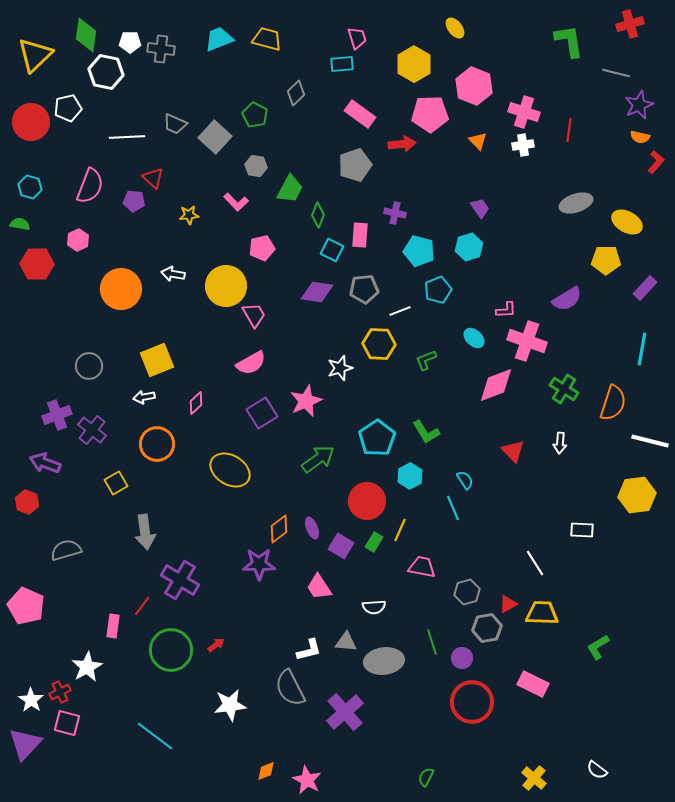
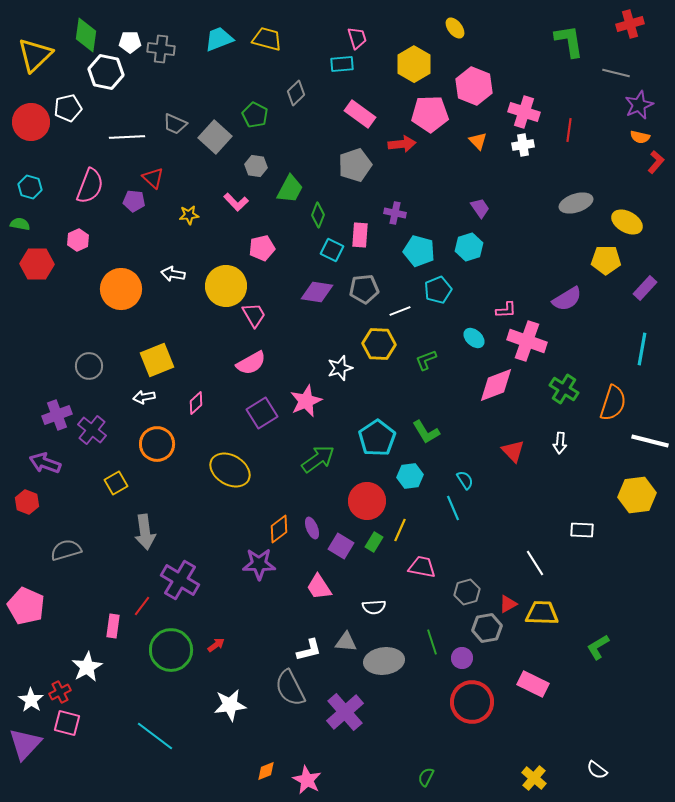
cyan hexagon at (410, 476): rotated 20 degrees clockwise
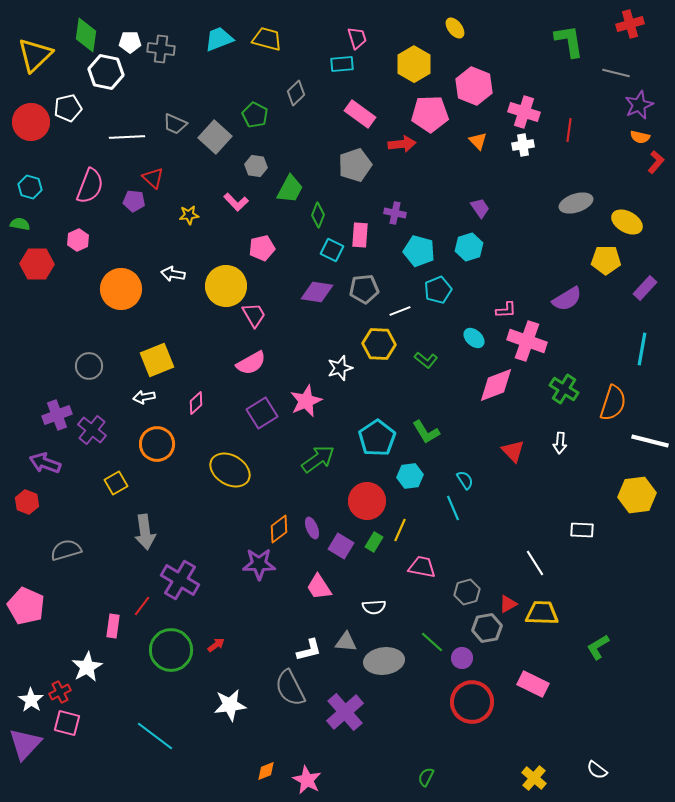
green L-shape at (426, 360): rotated 120 degrees counterclockwise
green line at (432, 642): rotated 30 degrees counterclockwise
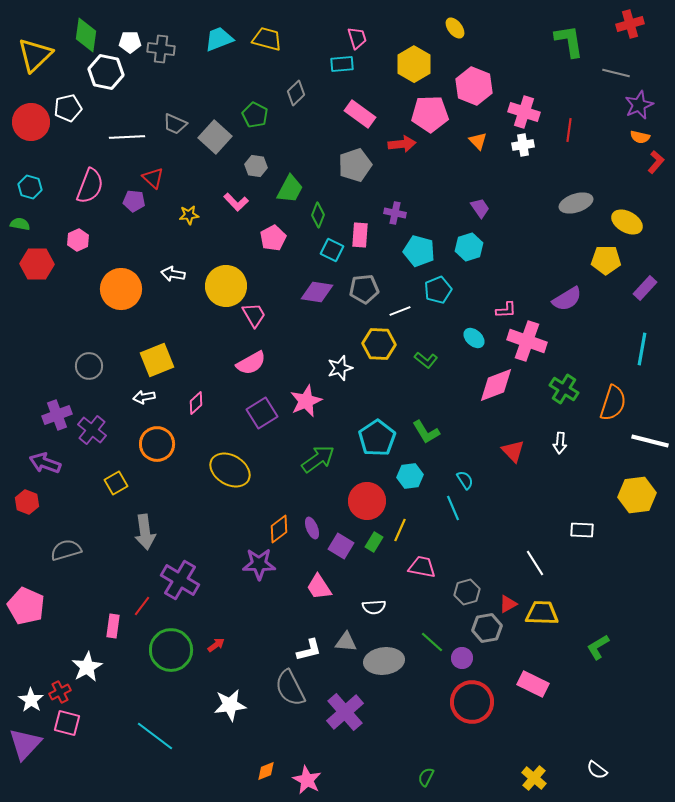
pink pentagon at (262, 248): moved 11 px right, 10 px up; rotated 15 degrees counterclockwise
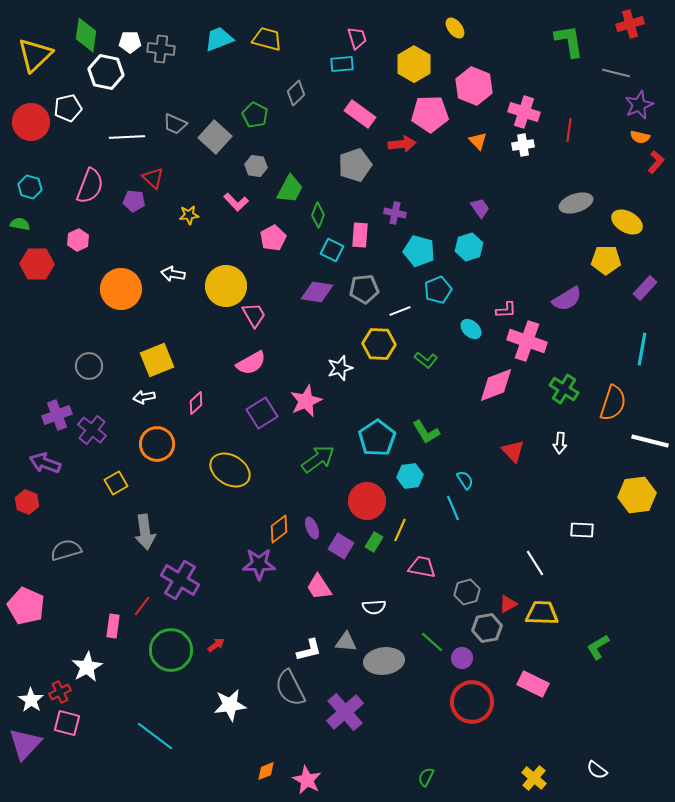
cyan ellipse at (474, 338): moved 3 px left, 9 px up
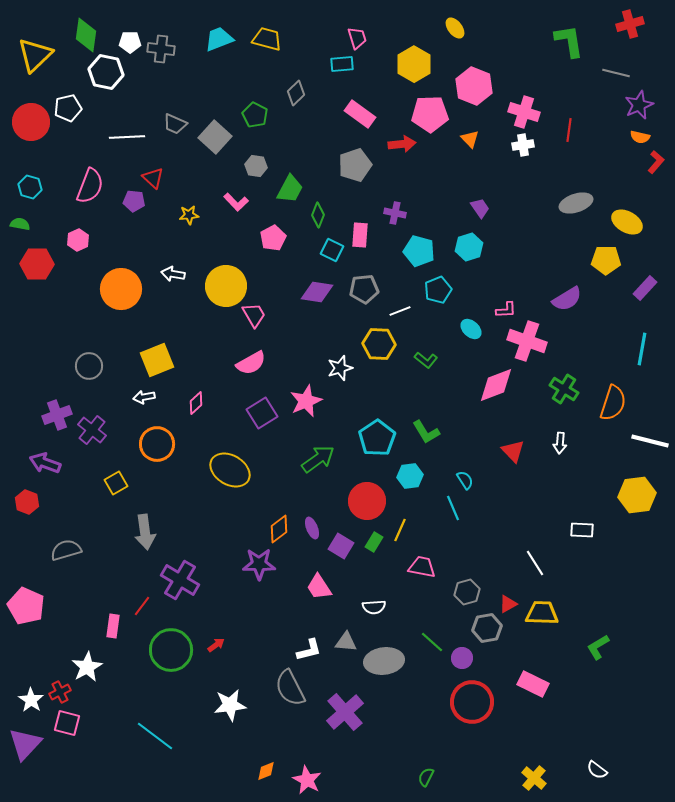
orange triangle at (478, 141): moved 8 px left, 2 px up
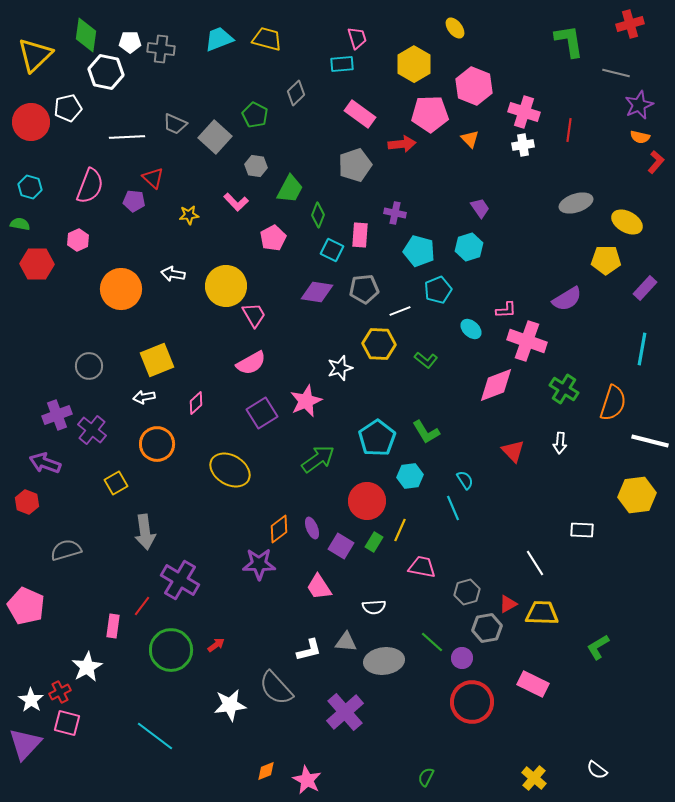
gray semicircle at (290, 688): moved 14 px left; rotated 15 degrees counterclockwise
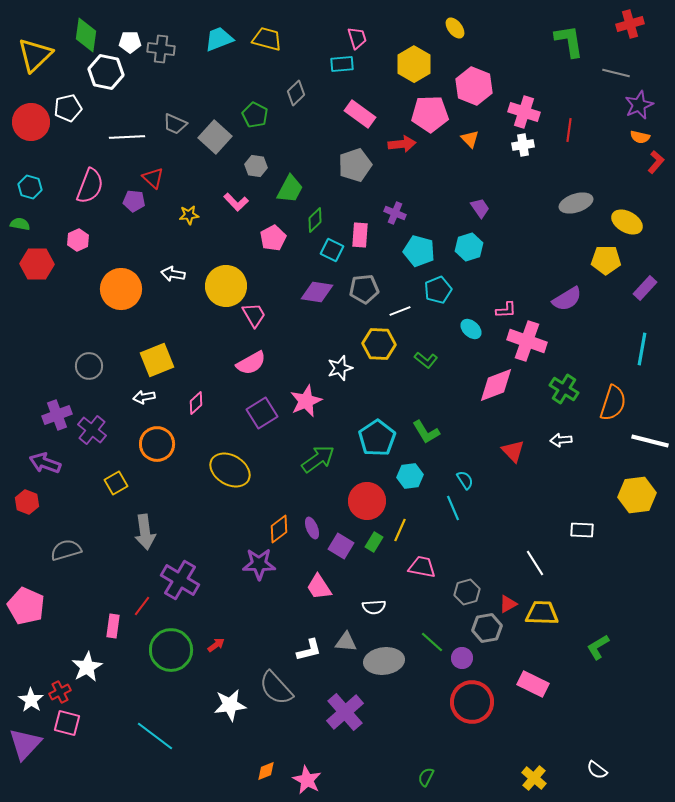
purple cross at (395, 213): rotated 10 degrees clockwise
green diamond at (318, 215): moved 3 px left, 5 px down; rotated 25 degrees clockwise
white arrow at (560, 443): moved 1 px right, 3 px up; rotated 80 degrees clockwise
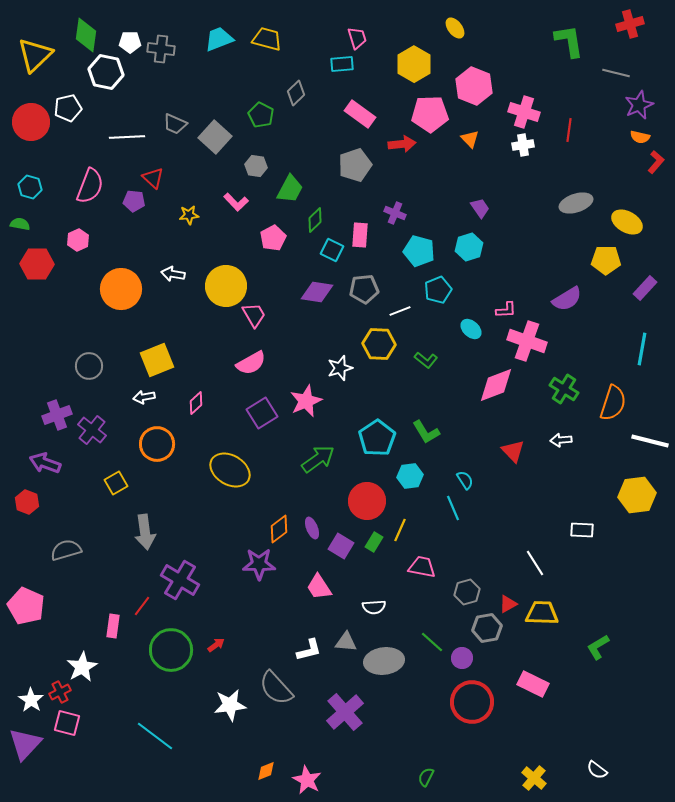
green pentagon at (255, 115): moved 6 px right
white star at (87, 667): moved 5 px left
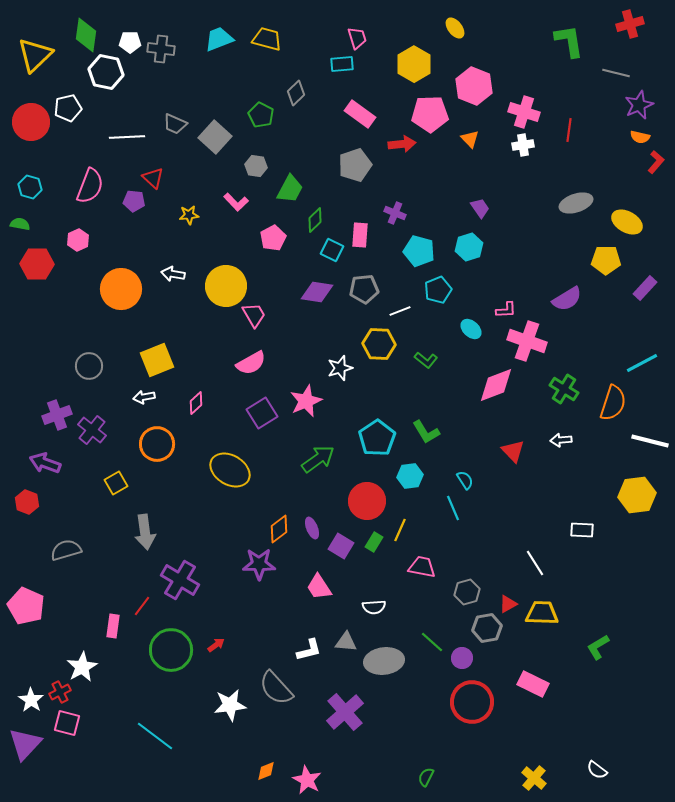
cyan line at (642, 349): moved 14 px down; rotated 52 degrees clockwise
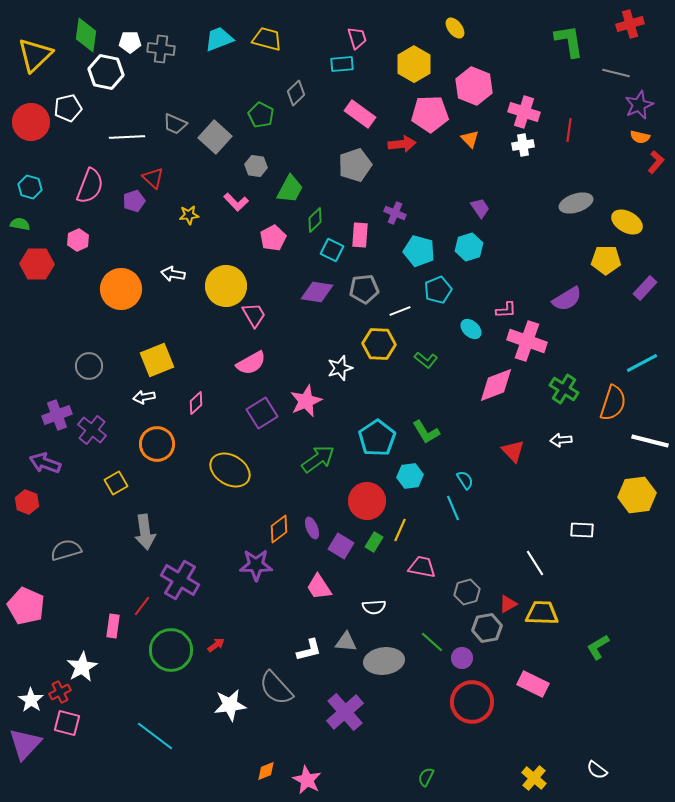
purple pentagon at (134, 201): rotated 25 degrees counterclockwise
purple star at (259, 564): moved 3 px left, 1 px down
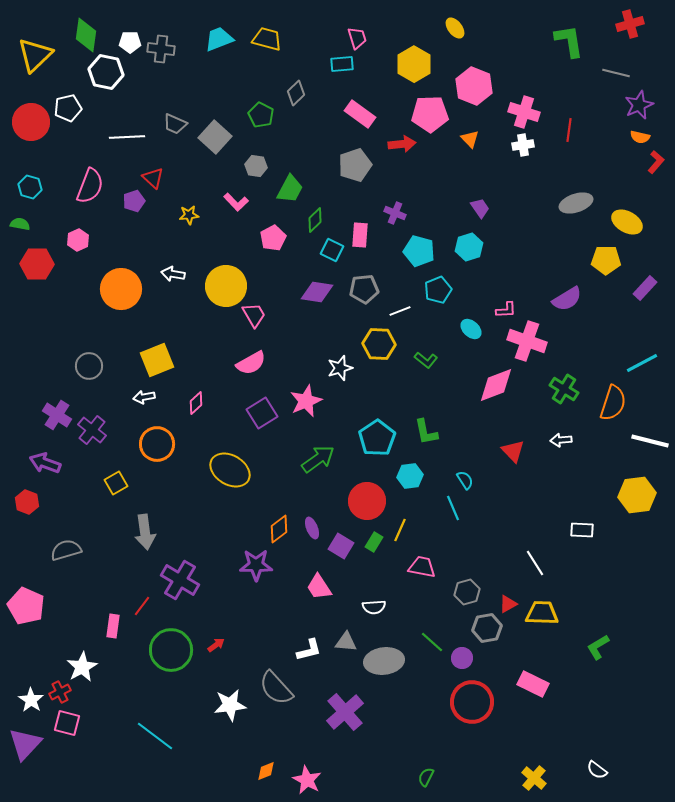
purple cross at (57, 415): rotated 36 degrees counterclockwise
green L-shape at (426, 432): rotated 20 degrees clockwise
